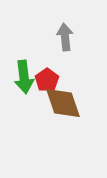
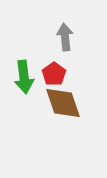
red pentagon: moved 7 px right, 6 px up
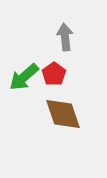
green arrow: rotated 56 degrees clockwise
brown diamond: moved 11 px down
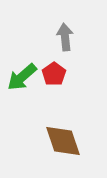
green arrow: moved 2 px left
brown diamond: moved 27 px down
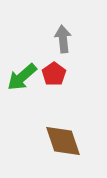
gray arrow: moved 2 px left, 2 px down
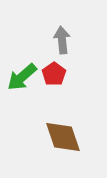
gray arrow: moved 1 px left, 1 px down
brown diamond: moved 4 px up
